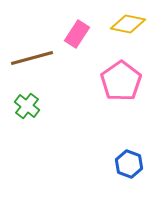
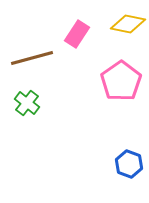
green cross: moved 3 px up
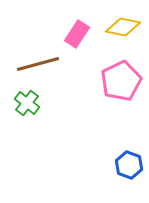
yellow diamond: moved 5 px left, 3 px down
brown line: moved 6 px right, 6 px down
pink pentagon: rotated 9 degrees clockwise
blue hexagon: moved 1 px down
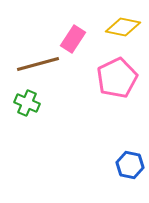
pink rectangle: moved 4 px left, 5 px down
pink pentagon: moved 4 px left, 3 px up
green cross: rotated 15 degrees counterclockwise
blue hexagon: moved 1 px right; rotated 8 degrees counterclockwise
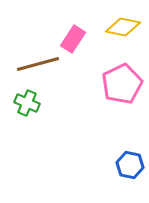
pink pentagon: moved 5 px right, 6 px down
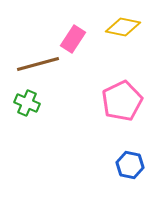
pink pentagon: moved 17 px down
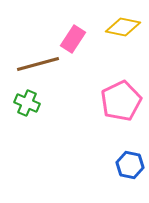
pink pentagon: moved 1 px left
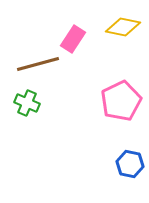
blue hexagon: moved 1 px up
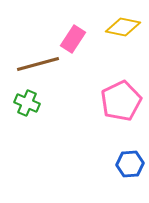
blue hexagon: rotated 16 degrees counterclockwise
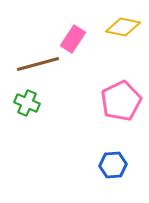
blue hexagon: moved 17 px left, 1 px down
